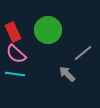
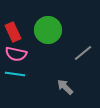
pink semicircle: rotated 30 degrees counterclockwise
gray arrow: moved 2 px left, 13 px down
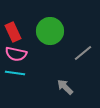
green circle: moved 2 px right, 1 px down
cyan line: moved 1 px up
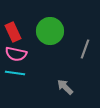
gray line: moved 2 px right, 4 px up; rotated 30 degrees counterclockwise
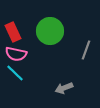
gray line: moved 1 px right, 1 px down
cyan line: rotated 36 degrees clockwise
gray arrow: moved 1 px left, 1 px down; rotated 66 degrees counterclockwise
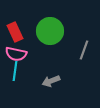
red rectangle: moved 2 px right
gray line: moved 2 px left
cyan line: moved 2 px up; rotated 54 degrees clockwise
gray arrow: moved 13 px left, 7 px up
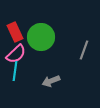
green circle: moved 9 px left, 6 px down
pink semicircle: rotated 55 degrees counterclockwise
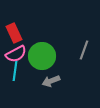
red rectangle: moved 1 px left, 1 px down
green circle: moved 1 px right, 19 px down
pink semicircle: rotated 15 degrees clockwise
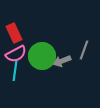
gray arrow: moved 11 px right, 20 px up
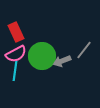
red rectangle: moved 2 px right, 1 px up
gray line: rotated 18 degrees clockwise
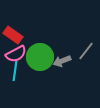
red rectangle: moved 3 px left, 3 px down; rotated 30 degrees counterclockwise
gray line: moved 2 px right, 1 px down
green circle: moved 2 px left, 1 px down
